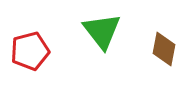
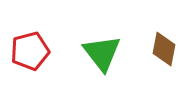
green triangle: moved 22 px down
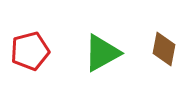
green triangle: rotated 39 degrees clockwise
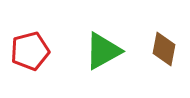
green triangle: moved 1 px right, 2 px up
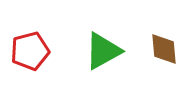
brown diamond: rotated 16 degrees counterclockwise
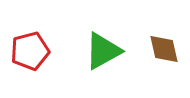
brown diamond: rotated 8 degrees counterclockwise
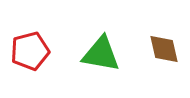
green triangle: moved 2 px left, 3 px down; rotated 39 degrees clockwise
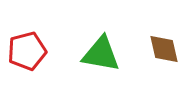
red pentagon: moved 3 px left
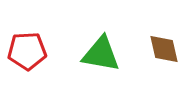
red pentagon: rotated 12 degrees clockwise
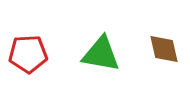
red pentagon: moved 1 px right, 3 px down
